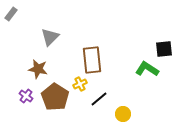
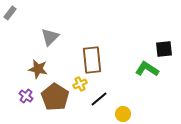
gray rectangle: moved 1 px left, 1 px up
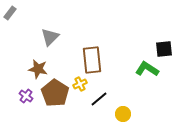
brown pentagon: moved 4 px up
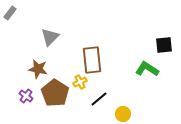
black square: moved 4 px up
yellow cross: moved 2 px up
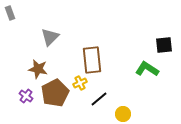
gray rectangle: rotated 56 degrees counterclockwise
yellow cross: moved 1 px down
brown pentagon: rotated 12 degrees clockwise
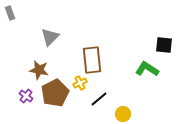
black square: rotated 12 degrees clockwise
brown star: moved 1 px right, 1 px down
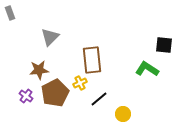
brown star: rotated 18 degrees counterclockwise
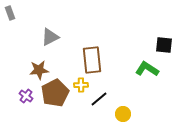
gray triangle: rotated 18 degrees clockwise
yellow cross: moved 1 px right, 2 px down; rotated 24 degrees clockwise
